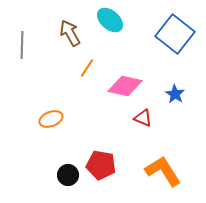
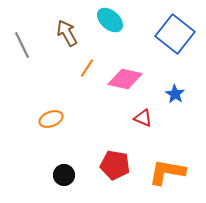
brown arrow: moved 3 px left
gray line: rotated 28 degrees counterclockwise
pink diamond: moved 7 px up
red pentagon: moved 14 px right
orange L-shape: moved 4 px right, 1 px down; rotated 48 degrees counterclockwise
black circle: moved 4 px left
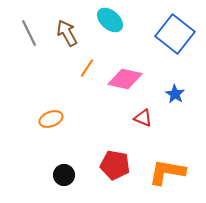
gray line: moved 7 px right, 12 px up
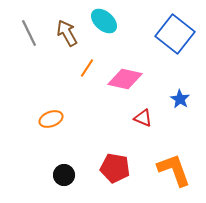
cyan ellipse: moved 6 px left, 1 px down
blue star: moved 5 px right, 5 px down
red pentagon: moved 3 px down
orange L-shape: moved 7 px right, 2 px up; rotated 60 degrees clockwise
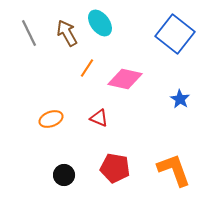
cyan ellipse: moved 4 px left, 2 px down; rotated 12 degrees clockwise
red triangle: moved 44 px left
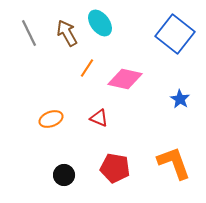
orange L-shape: moved 7 px up
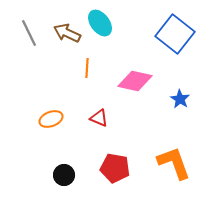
brown arrow: rotated 36 degrees counterclockwise
orange line: rotated 30 degrees counterclockwise
pink diamond: moved 10 px right, 2 px down
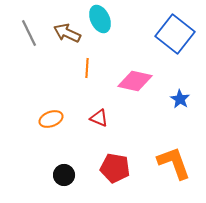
cyan ellipse: moved 4 px up; rotated 12 degrees clockwise
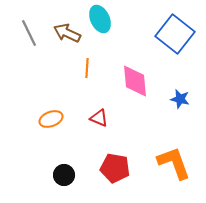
pink diamond: rotated 72 degrees clockwise
blue star: rotated 18 degrees counterclockwise
